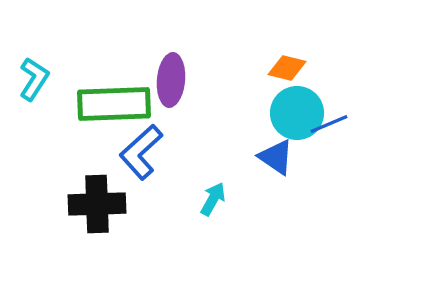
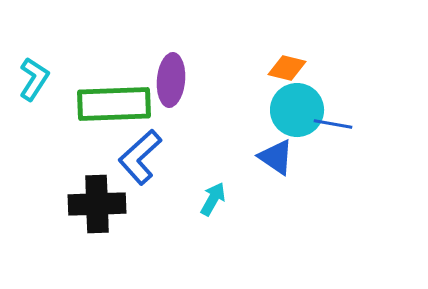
cyan circle: moved 3 px up
blue line: moved 4 px right; rotated 33 degrees clockwise
blue L-shape: moved 1 px left, 5 px down
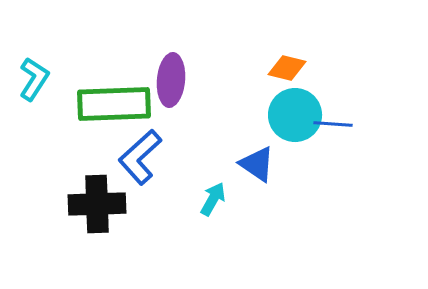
cyan circle: moved 2 px left, 5 px down
blue line: rotated 6 degrees counterclockwise
blue triangle: moved 19 px left, 7 px down
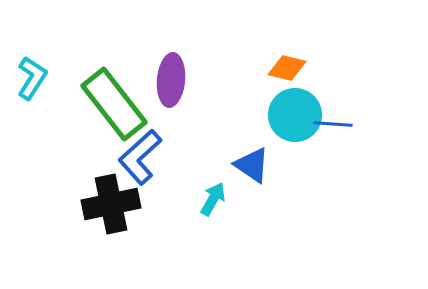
cyan L-shape: moved 2 px left, 1 px up
green rectangle: rotated 54 degrees clockwise
blue triangle: moved 5 px left, 1 px down
black cross: moved 14 px right; rotated 10 degrees counterclockwise
